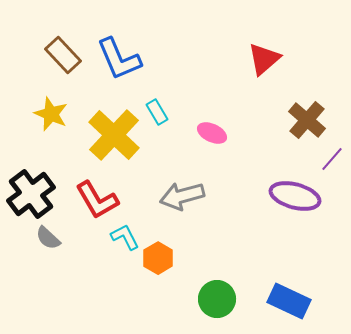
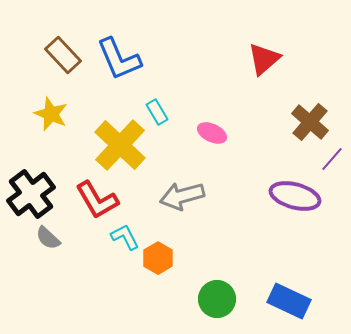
brown cross: moved 3 px right, 2 px down
yellow cross: moved 6 px right, 10 px down
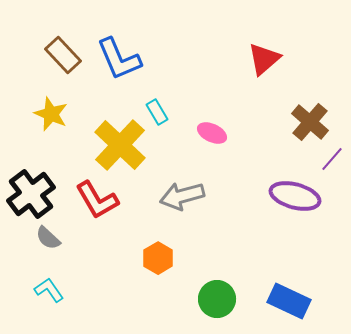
cyan L-shape: moved 76 px left, 53 px down; rotated 8 degrees counterclockwise
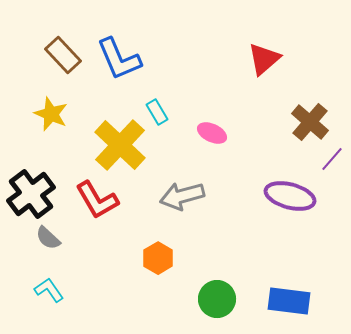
purple ellipse: moved 5 px left
blue rectangle: rotated 18 degrees counterclockwise
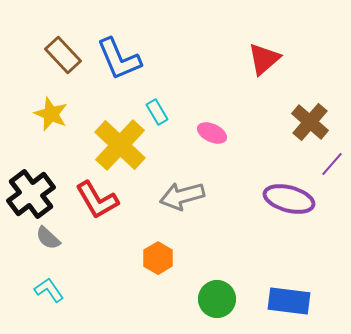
purple line: moved 5 px down
purple ellipse: moved 1 px left, 3 px down
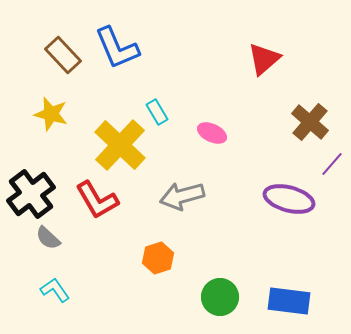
blue L-shape: moved 2 px left, 11 px up
yellow star: rotated 8 degrees counterclockwise
orange hexagon: rotated 12 degrees clockwise
cyan L-shape: moved 6 px right
green circle: moved 3 px right, 2 px up
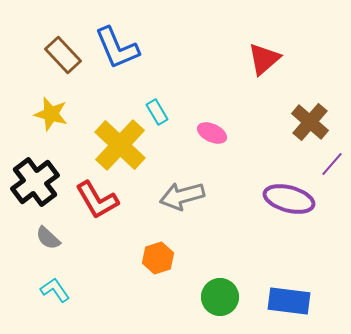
black cross: moved 4 px right, 12 px up
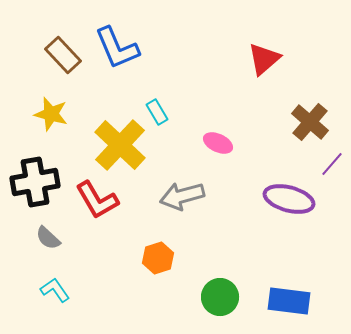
pink ellipse: moved 6 px right, 10 px down
black cross: rotated 27 degrees clockwise
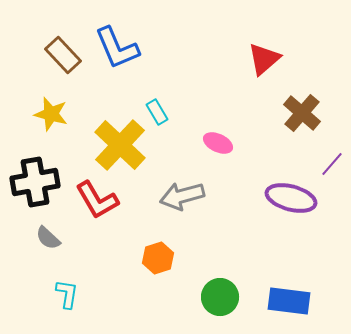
brown cross: moved 8 px left, 9 px up
purple ellipse: moved 2 px right, 1 px up
cyan L-shape: moved 12 px right, 4 px down; rotated 44 degrees clockwise
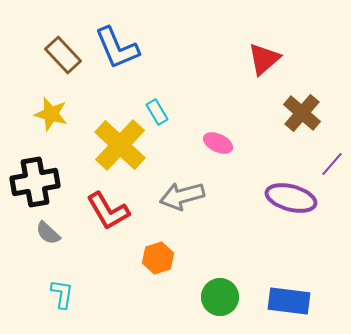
red L-shape: moved 11 px right, 11 px down
gray semicircle: moved 5 px up
cyan L-shape: moved 5 px left
